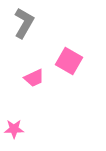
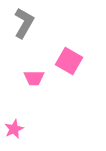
pink trapezoid: rotated 25 degrees clockwise
pink star: rotated 24 degrees counterclockwise
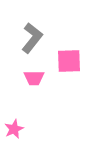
gray L-shape: moved 8 px right, 15 px down; rotated 8 degrees clockwise
pink square: rotated 32 degrees counterclockwise
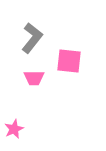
pink square: rotated 8 degrees clockwise
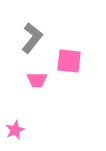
pink trapezoid: moved 3 px right, 2 px down
pink star: moved 1 px right, 1 px down
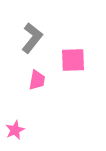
pink square: moved 4 px right, 1 px up; rotated 8 degrees counterclockwise
pink trapezoid: rotated 80 degrees counterclockwise
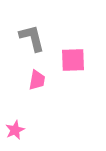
gray L-shape: rotated 52 degrees counterclockwise
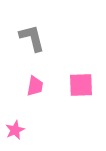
pink square: moved 8 px right, 25 px down
pink trapezoid: moved 2 px left, 6 px down
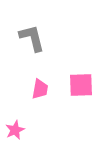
pink trapezoid: moved 5 px right, 3 px down
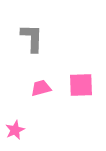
gray L-shape: rotated 16 degrees clockwise
pink trapezoid: moved 1 px right, 1 px up; rotated 115 degrees counterclockwise
